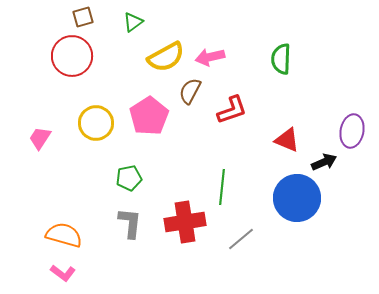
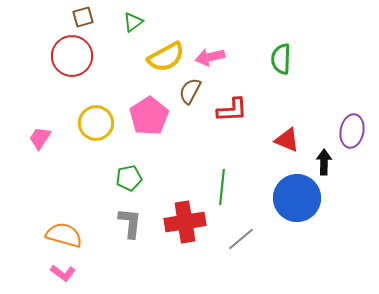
red L-shape: rotated 16 degrees clockwise
black arrow: rotated 65 degrees counterclockwise
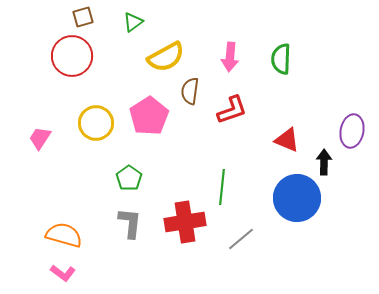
pink arrow: moved 20 px right; rotated 72 degrees counterclockwise
brown semicircle: rotated 20 degrees counterclockwise
red L-shape: rotated 16 degrees counterclockwise
green pentagon: rotated 25 degrees counterclockwise
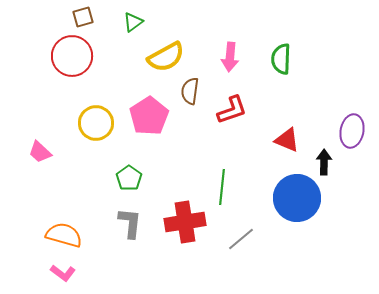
pink trapezoid: moved 14 px down; rotated 80 degrees counterclockwise
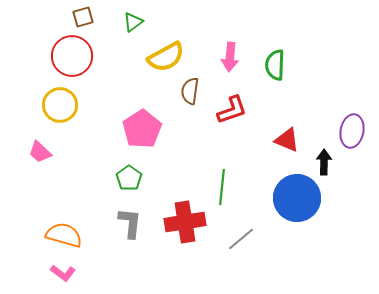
green semicircle: moved 6 px left, 6 px down
pink pentagon: moved 7 px left, 13 px down
yellow circle: moved 36 px left, 18 px up
